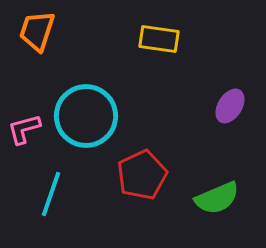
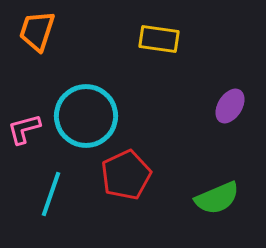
red pentagon: moved 16 px left
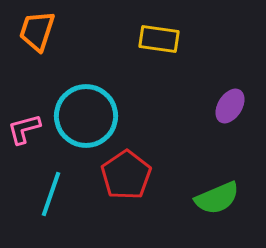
red pentagon: rotated 9 degrees counterclockwise
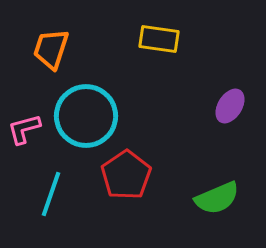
orange trapezoid: moved 14 px right, 18 px down
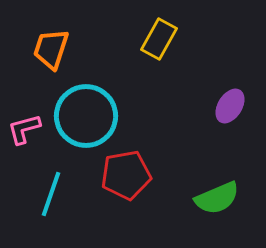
yellow rectangle: rotated 69 degrees counterclockwise
red pentagon: rotated 24 degrees clockwise
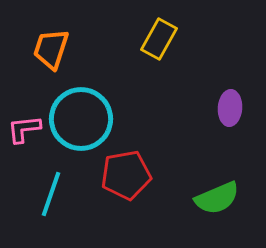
purple ellipse: moved 2 px down; rotated 28 degrees counterclockwise
cyan circle: moved 5 px left, 3 px down
pink L-shape: rotated 9 degrees clockwise
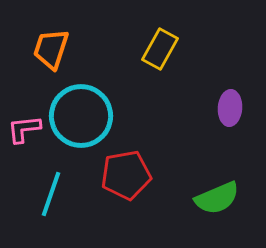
yellow rectangle: moved 1 px right, 10 px down
cyan circle: moved 3 px up
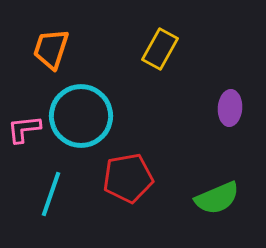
red pentagon: moved 2 px right, 3 px down
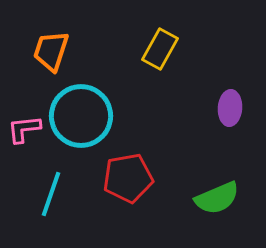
orange trapezoid: moved 2 px down
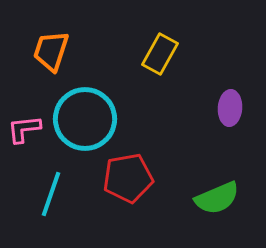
yellow rectangle: moved 5 px down
cyan circle: moved 4 px right, 3 px down
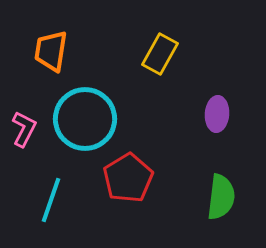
orange trapezoid: rotated 9 degrees counterclockwise
purple ellipse: moved 13 px left, 6 px down
pink L-shape: rotated 123 degrees clockwise
red pentagon: rotated 21 degrees counterclockwise
cyan line: moved 6 px down
green semicircle: moved 4 px right, 1 px up; rotated 60 degrees counterclockwise
